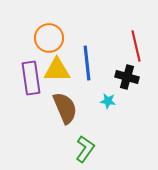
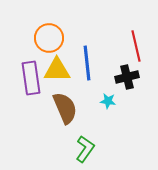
black cross: rotated 30 degrees counterclockwise
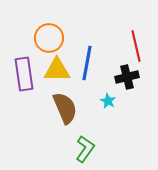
blue line: rotated 16 degrees clockwise
purple rectangle: moved 7 px left, 4 px up
cyan star: rotated 21 degrees clockwise
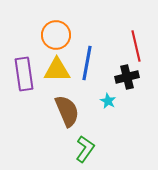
orange circle: moved 7 px right, 3 px up
brown semicircle: moved 2 px right, 3 px down
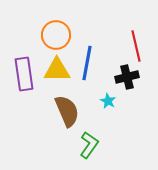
green L-shape: moved 4 px right, 4 px up
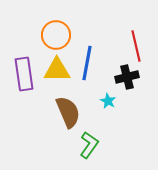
brown semicircle: moved 1 px right, 1 px down
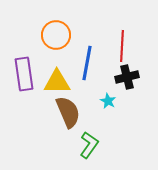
red line: moved 14 px left; rotated 16 degrees clockwise
yellow triangle: moved 12 px down
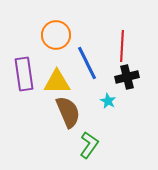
blue line: rotated 36 degrees counterclockwise
